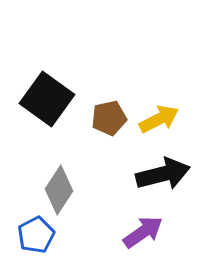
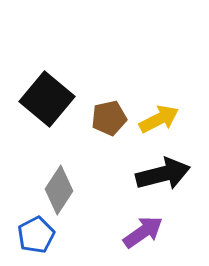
black square: rotated 4 degrees clockwise
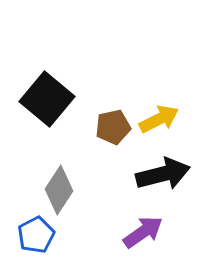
brown pentagon: moved 4 px right, 9 px down
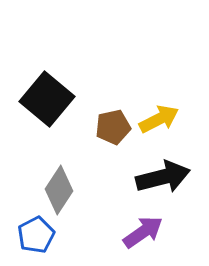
black arrow: moved 3 px down
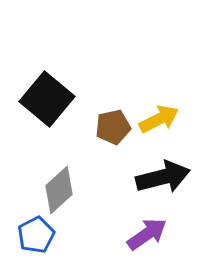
gray diamond: rotated 15 degrees clockwise
purple arrow: moved 4 px right, 2 px down
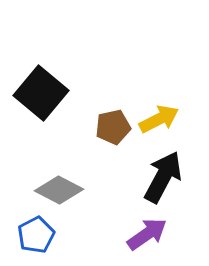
black square: moved 6 px left, 6 px up
black arrow: rotated 48 degrees counterclockwise
gray diamond: rotated 69 degrees clockwise
